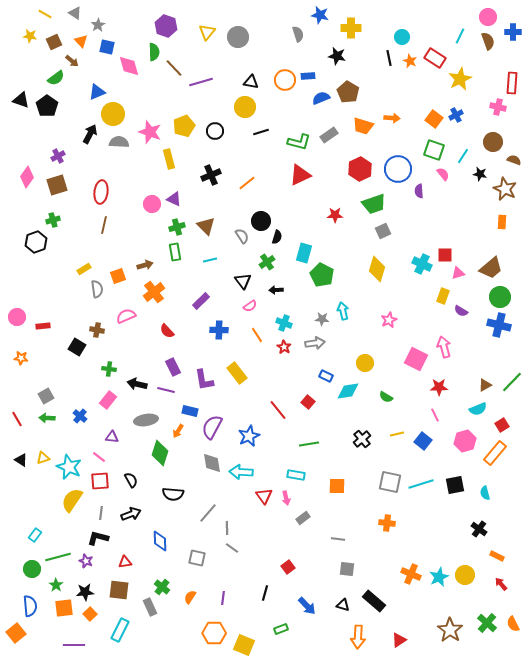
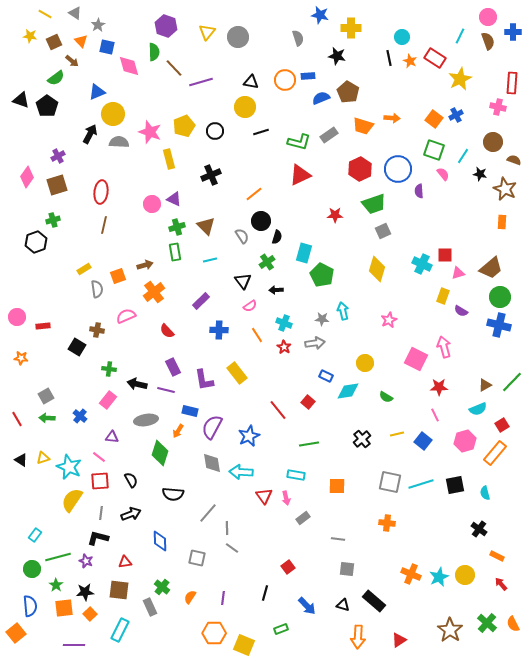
gray semicircle at (298, 34): moved 4 px down
orange line at (247, 183): moved 7 px right, 11 px down
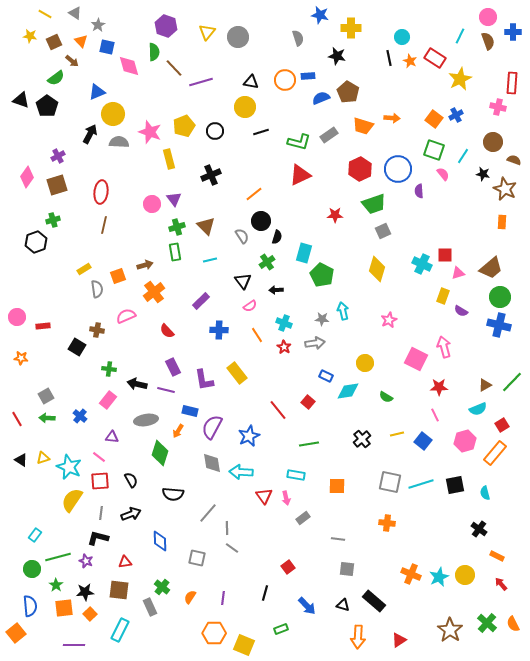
black star at (480, 174): moved 3 px right
purple triangle at (174, 199): rotated 28 degrees clockwise
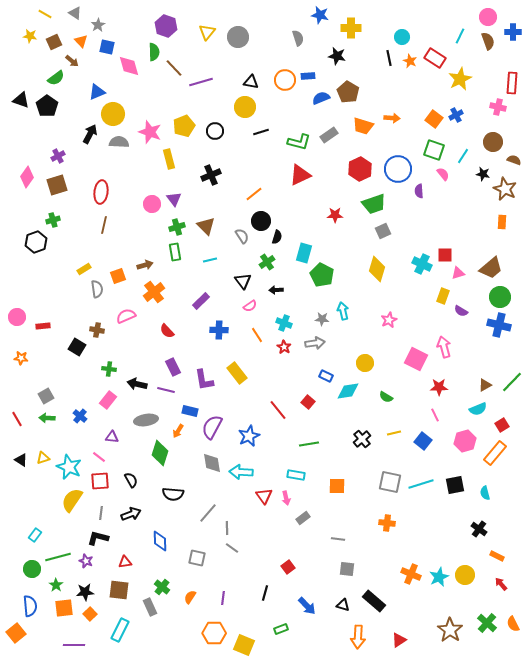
yellow line at (397, 434): moved 3 px left, 1 px up
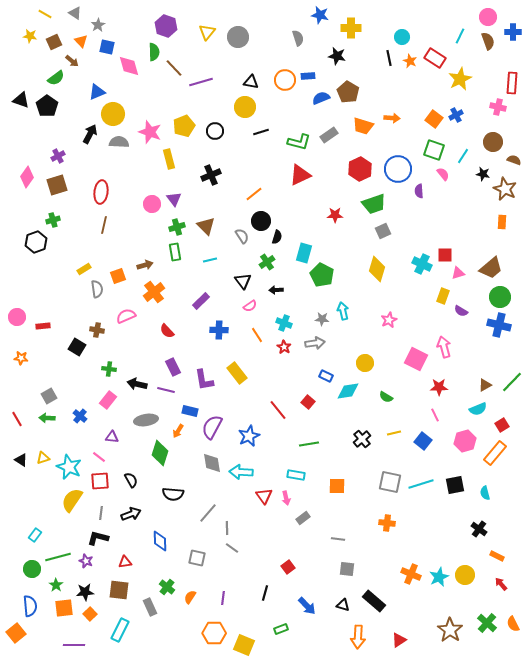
gray square at (46, 396): moved 3 px right
green cross at (162, 587): moved 5 px right
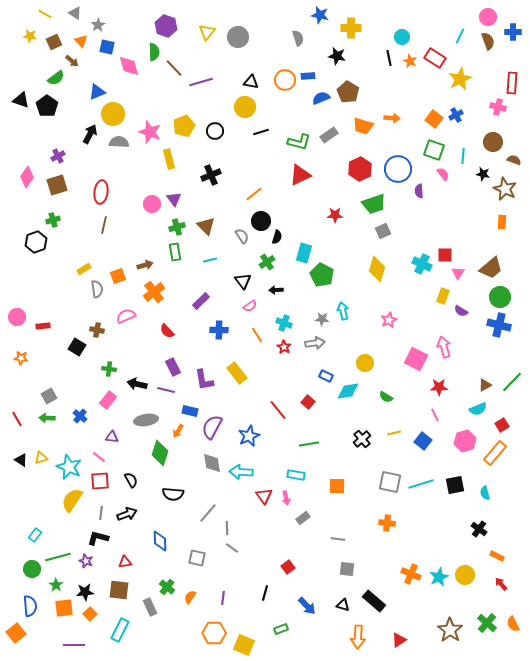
cyan line at (463, 156): rotated 28 degrees counterclockwise
pink triangle at (458, 273): rotated 40 degrees counterclockwise
yellow triangle at (43, 458): moved 2 px left
black arrow at (131, 514): moved 4 px left
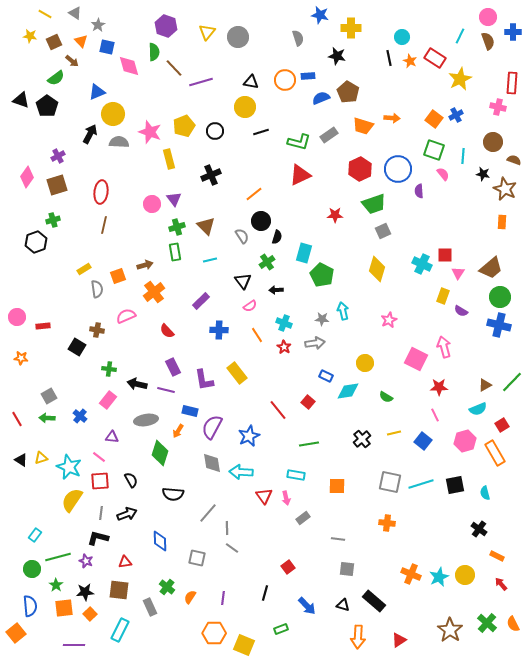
orange rectangle at (495, 453): rotated 70 degrees counterclockwise
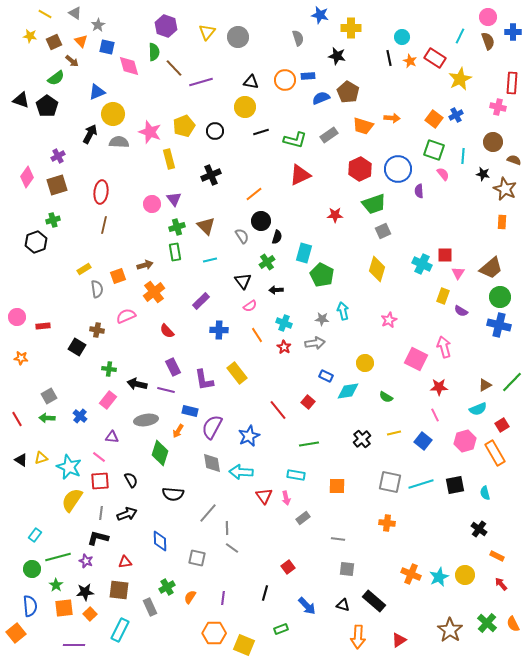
green L-shape at (299, 142): moved 4 px left, 2 px up
green cross at (167, 587): rotated 21 degrees clockwise
